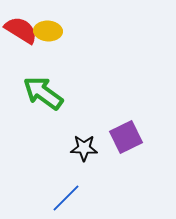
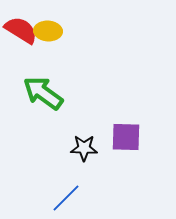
purple square: rotated 28 degrees clockwise
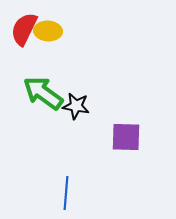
red semicircle: moved 3 px right, 1 px up; rotated 96 degrees counterclockwise
black star: moved 8 px left, 42 px up; rotated 8 degrees clockwise
blue line: moved 5 px up; rotated 40 degrees counterclockwise
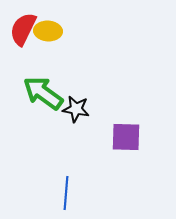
red semicircle: moved 1 px left
black star: moved 3 px down
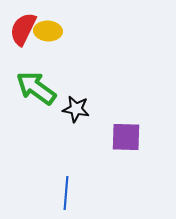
green arrow: moved 7 px left, 5 px up
